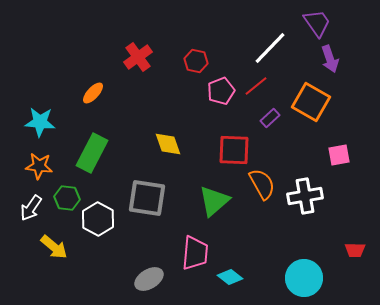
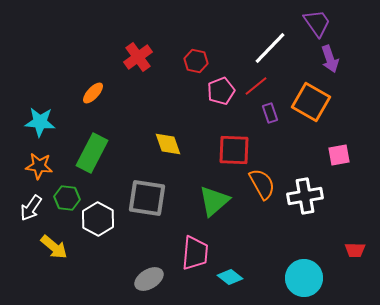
purple rectangle: moved 5 px up; rotated 66 degrees counterclockwise
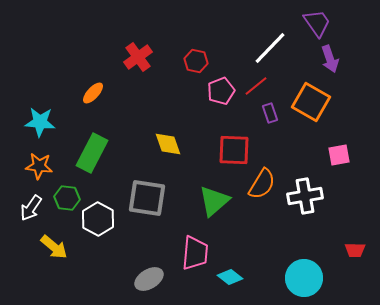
orange semicircle: rotated 60 degrees clockwise
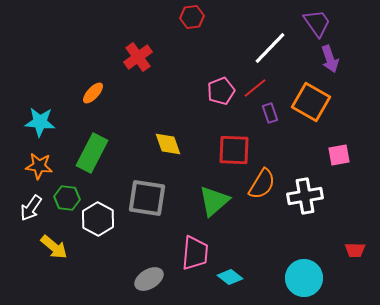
red hexagon: moved 4 px left, 44 px up; rotated 20 degrees counterclockwise
red line: moved 1 px left, 2 px down
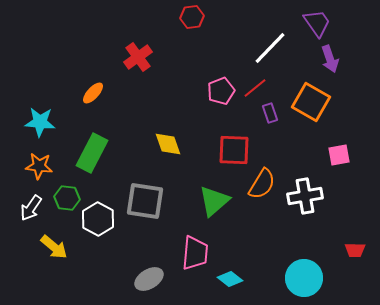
gray square: moved 2 px left, 3 px down
cyan diamond: moved 2 px down
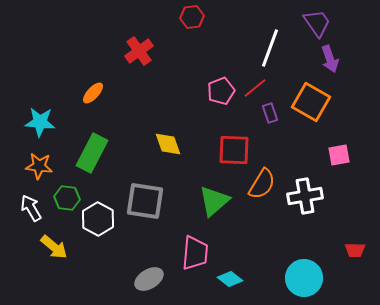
white line: rotated 24 degrees counterclockwise
red cross: moved 1 px right, 6 px up
white arrow: rotated 116 degrees clockwise
